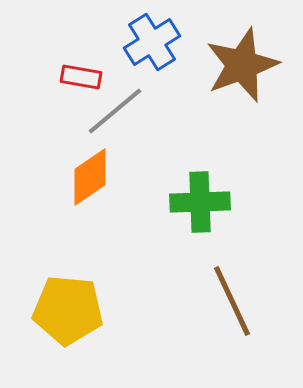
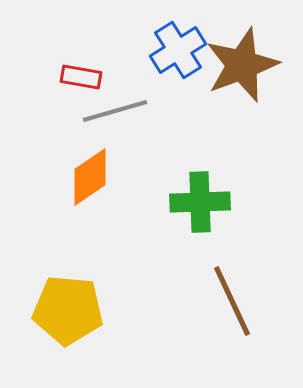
blue cross: moved 26 px right, 8 px down
gray line: rotated 24 degrees clockwise
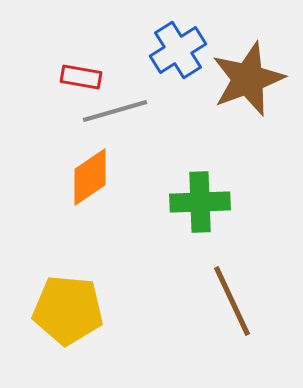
brown star: moved 6 px right, 14 px down
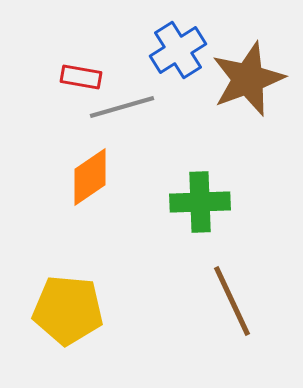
gray line: moved 7 px right, 4 px up
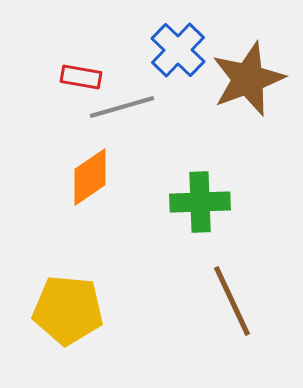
blue cross: rotated 14 degrees counterclockwise
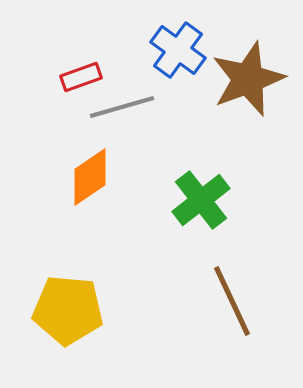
blue cross: rotated 8 degrees counterclockwise
red rectangle: rotated 30 degrees counterclockwise
green cross: moved 1 px right, 2 px up; rotated 36 degrees counterclockwise
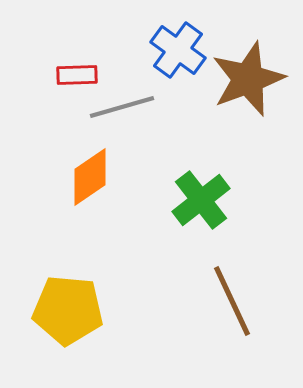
red rectangle: moved 4 px left, 2 px up; rotated 18 degrees clockwise
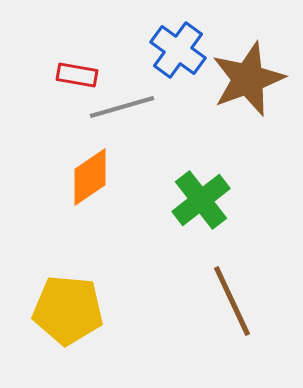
red rectangle: rotated 12 degrees clockwise
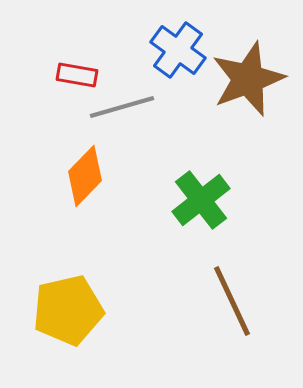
orange diamond: moved 5 px left, 1 px up; rotated 12 degrees counterclockwise
yellow pentagon: rotated 18 degrees counterclockwise
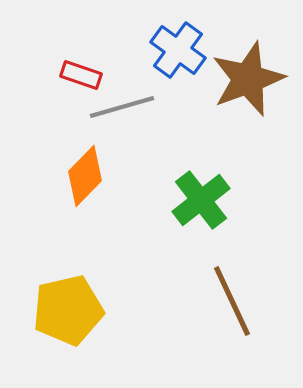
red rectangle: moved 4 px right; rotated 9 degrees clockwise
